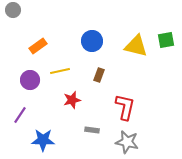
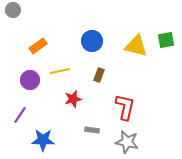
red star: moved 1 px right, 1 px up
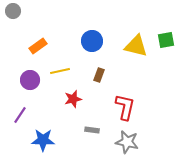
gray circle: moved 1 px down
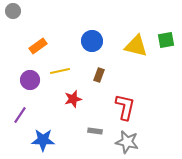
gray rectangle: moved 3 px right, 1 px down
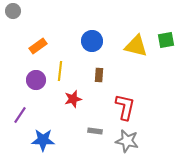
yellow line: rotated 72 degrees counterclockwise
brown rectangle: rotated 16 degrees counterclockwise
purple circle: moved 6 px right
gray star: moved 1 px up
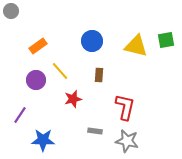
gray circle: moved 2 px left
yellow line: rotated 48 degrees counterclockwise
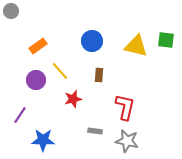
green square: rotated 18 degrees clockwise
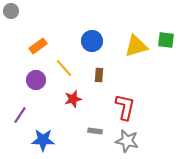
yellow triangle: rotated 30 degrees counterclockwise
yellow line: moved 4 px right, 3 px up
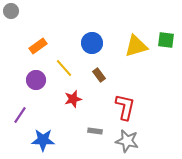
blue circle: moved 2 px down
brown rectangle: rotated 40 degrees counterclockwise
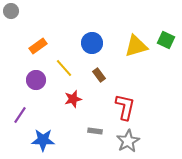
green square: rotated 18 degrees clockwise
gray star: moved 1 px right; rotated 30 degrees clockwise
